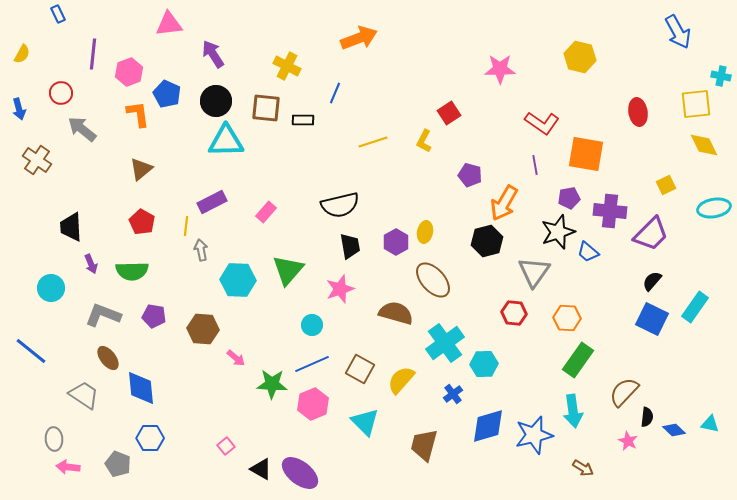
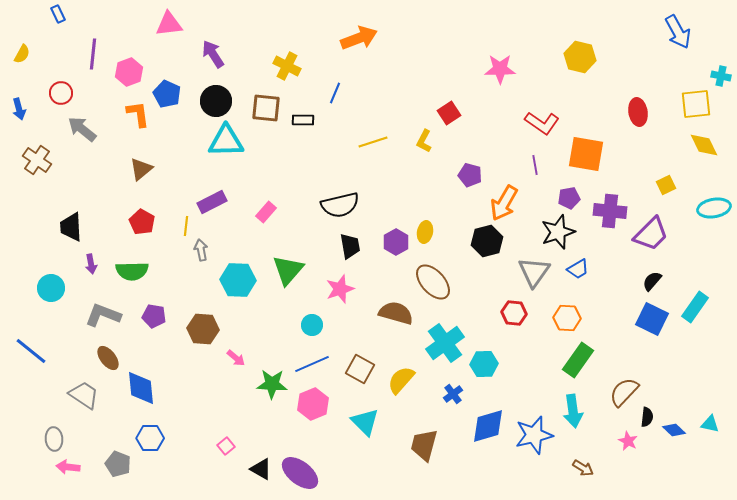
blue trapezoid at (588, 252): moved 10 px left, 17 px down; rotated 70 degrees counterclockwise
purple arrow at (91, 264): rotated 12 degrees clockwise
brown ellipse at (433, 280): moved 2 px down
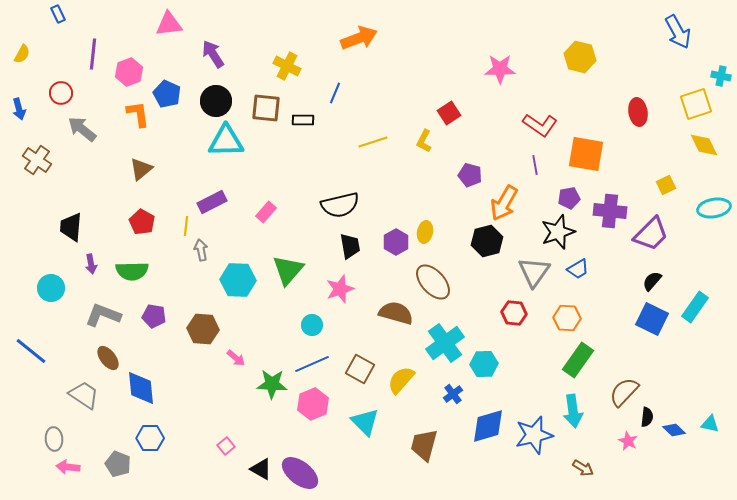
yellow square at (696, 104): rotated 12 degrees counterclockwise
red L-shape at (542, 123): moved 2 px left, 2 px down
black trapezoid at (71, 227): rotated 8 degrees clockwise
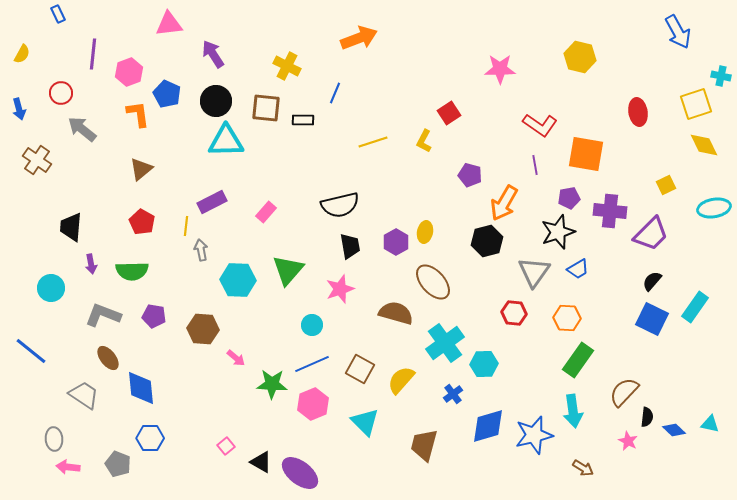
black triangle at (261, 469): moved 7 px up
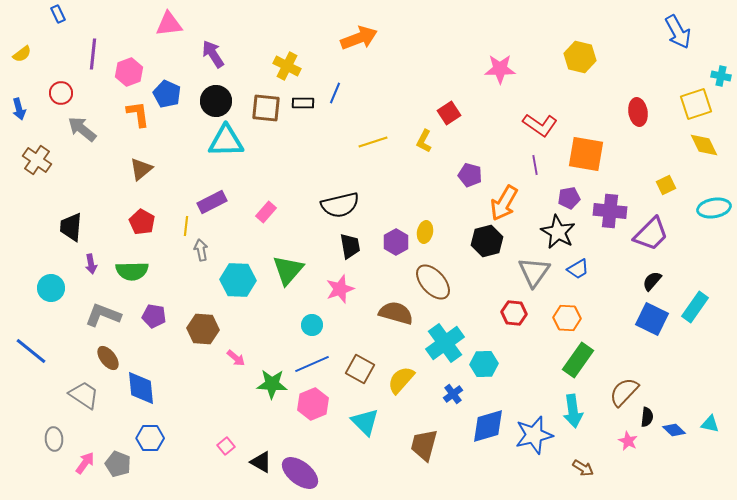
yellow semicircle at (22, 54): rotated 24 degrees clockwise
black rectangle at (303, 120): moved 17 px up
black star at (558, 232): rotated 24 degrees counterclockwise
pink arrow at (68, 467): moved 17 px right, 4 px up; rotated 120 degrees clockwise
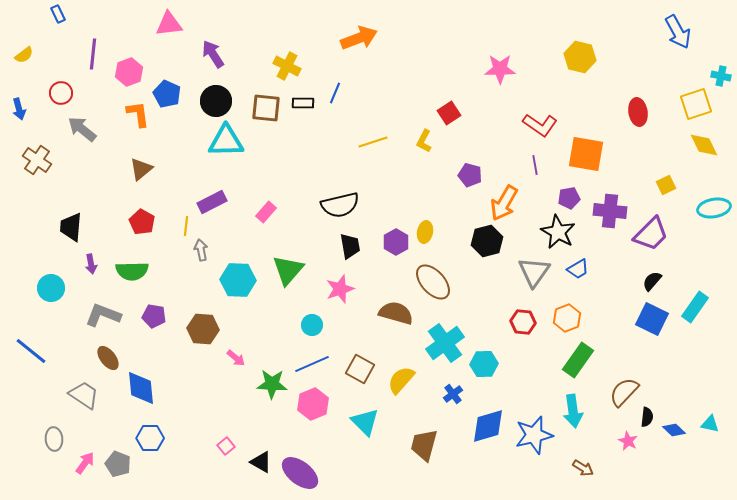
yellow semicircle at (22, 54): moved 2 px right, 1 px down
red hexagon at (514, 313): moved 9 px right, 9 px down
orange hexagon at (567, 318): rotated 24 degrees counterclockwise
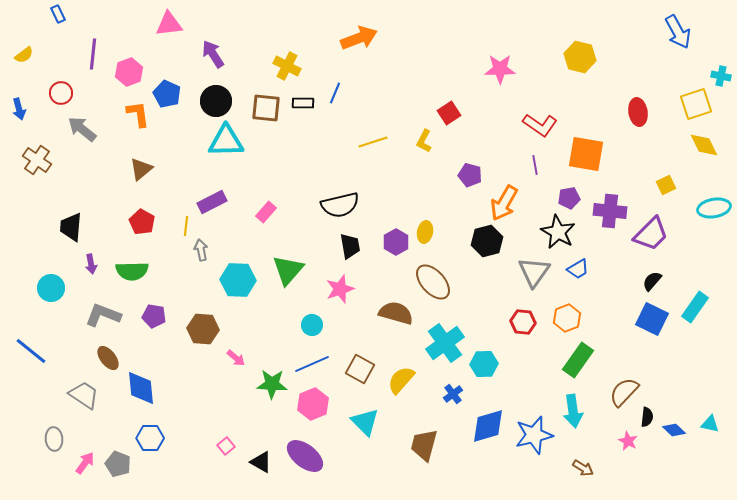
purple ellipse at (300, 473): moved 5 px right, 17 px up
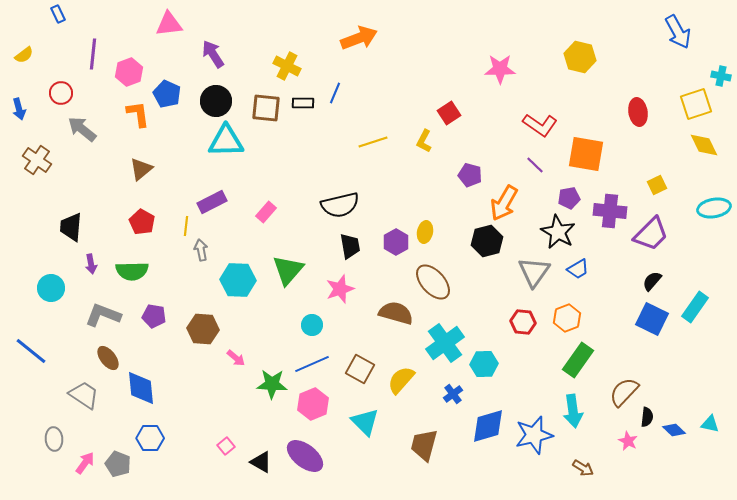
purple line at (535, 165): rotated 36 degrees counterclockwise
yellow square at (666, 185): moved 9 px left
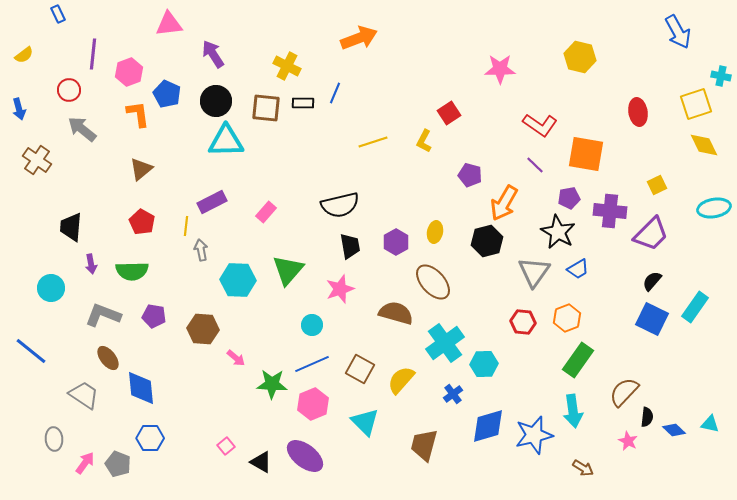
red circle at (61, 93): moved 8 px right, 3 px up
yellow ellipse at (425, 232): moved 10 px right
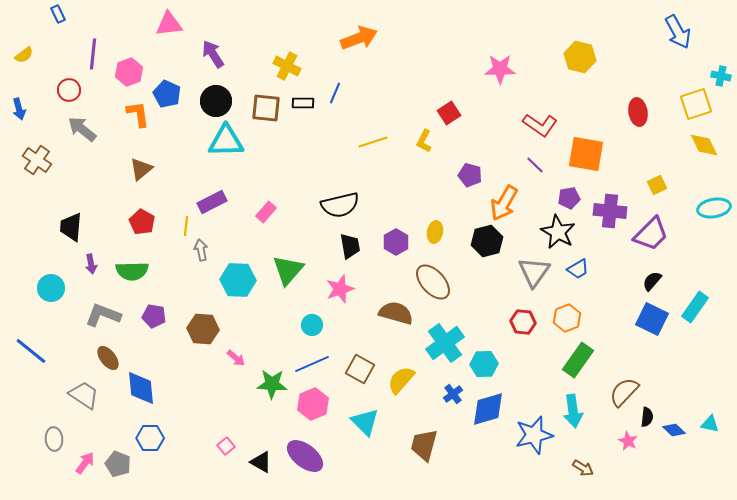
blue diamond at (488, 426): moved 17 px up
